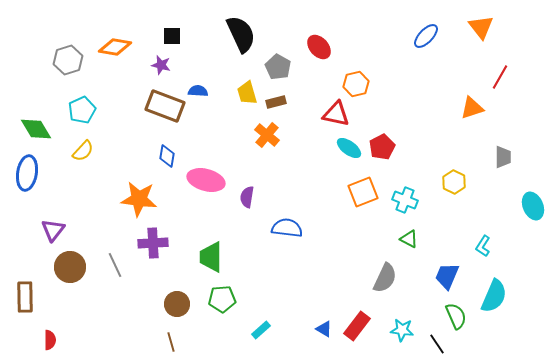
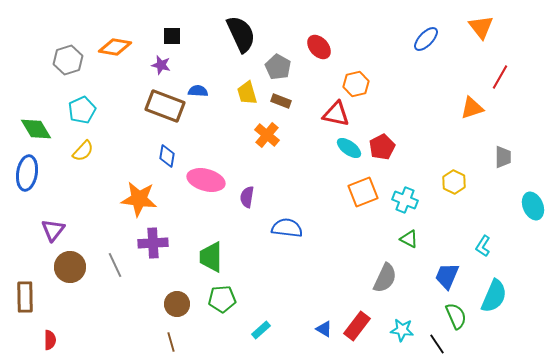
blue ellipse at (426, 36): moved 3 px down
brown rectangle at (276, 102): moved 5 px right, 1 px up; rotated 36 degrees clockwise
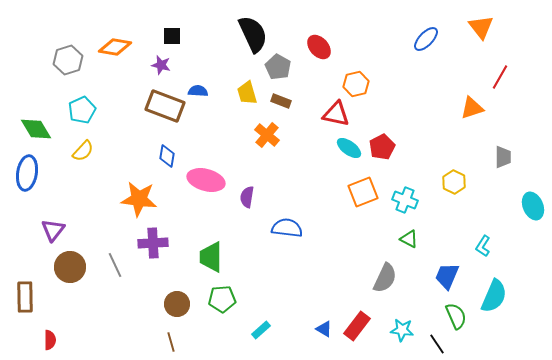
black semicircle at (241, 34): moved 12 px right
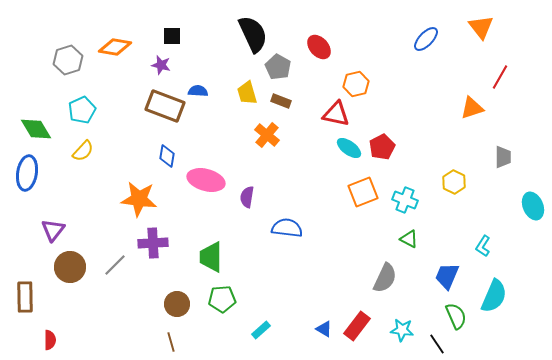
gray line at (115, 265): rotated 70 degrees clockwise
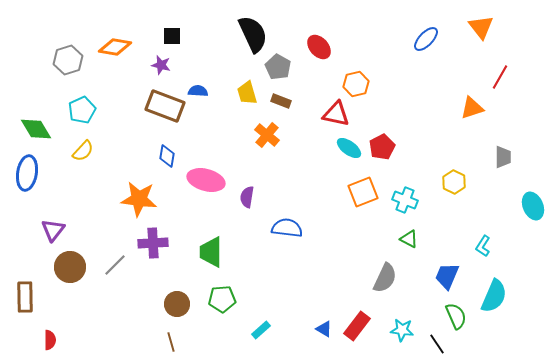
green trapezoid at (211, 257): moved 5 px up
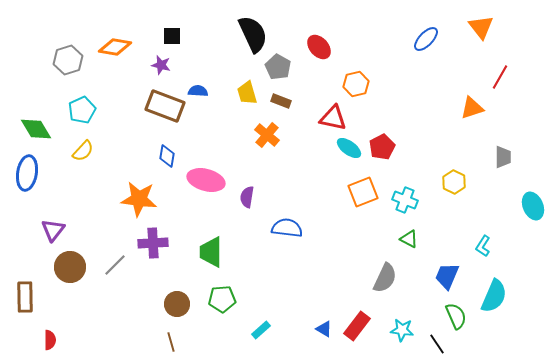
red triangle at (336, 114): moved 3 px left, 4 px down
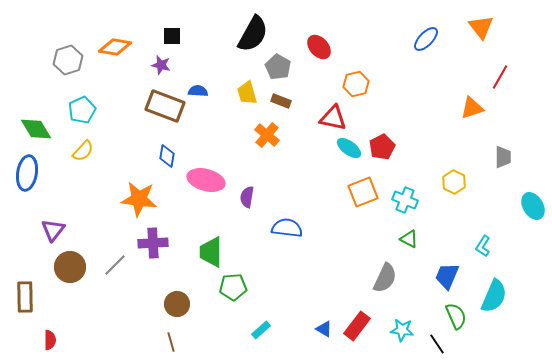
black semicircle at (253, 34): rotated 54 degrees clockwise
cyan ellipse at (533, 206): rotated 8 degrees counterclockwise
green pentagon at (222, 299): moved 11 px right, 12 px up
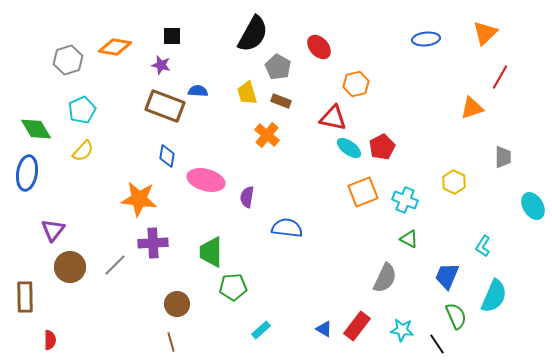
orange triangle at (481, 27): moved 4 px right, 6 px down; rotated 24 degrees clockwise
blue ellipse at (426, 39): rotated 40 degrees clockwise
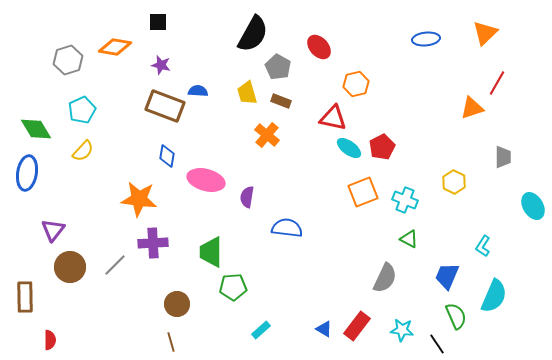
black square at (172, 36): moved 14 px left, 14 px up
red line at (500, 77): moved 3 px left, 6 px down
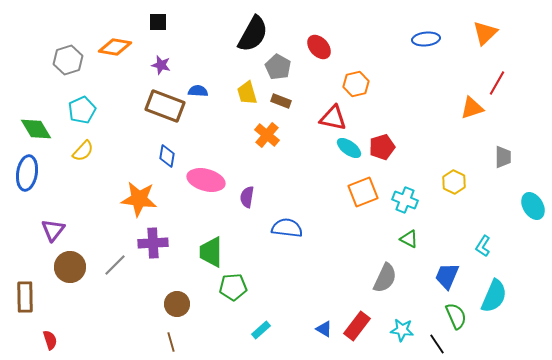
red pentagon at (382, 147): rotated 10 degrees clockwise
red semicircle at (50, 340): rotated 18 degrees counterclockwise
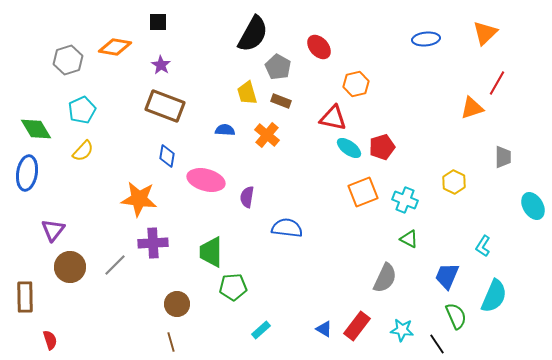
purple star at (161, 65): rotated 18 degrees clockwise
blue semicircle at (198, 91): moved 27 px right, 39 px down
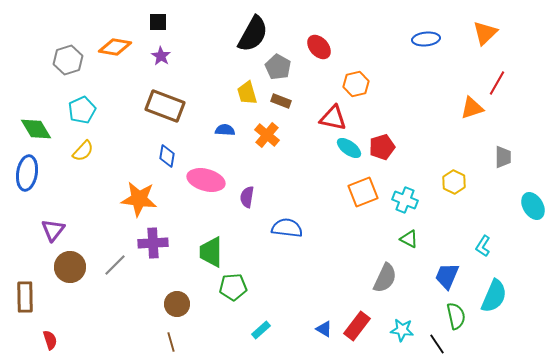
purple star at (161, 65): moved 9 px up
green semicircle at (456, 316): rotated 12 degrees clockwise
